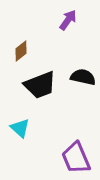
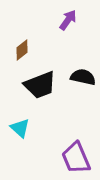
brown diamond: moved 1 px right, 1 px up
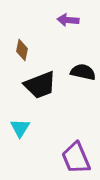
purple arrow: rotated 120 degrees counterclockwise
brown diamond: rotated 40 degrees counterclockwise
black semicircle: moved 5 px up
cyan triangle: rotated 20 degrees clockwise
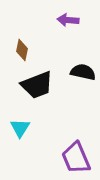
black trapezoid: moved 3 px left
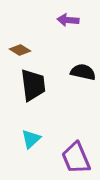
brown diamond: moved 2 px left; rotated 70 degrees counterclockwise
black trapezoid: moved 4 px left; rotated 76 degrees counterclockwise
cyan triangle: moved 11 px right, 11 px down; rotated 15 degrees clockwise
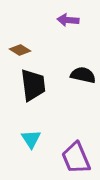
black semicircle: moved 3 px down
cyan triangle: rotated 20 degrees counterclockwise
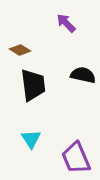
purple arrow: moved 2 px left, 3 px down; rotated 40 degrees clockwise
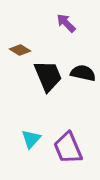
black semicircle: moved 2 px up
black trapezoid: moved 15 px right, 9 px up; rotated 16 degrees counterclockwise
cyan triangle: rotated 15 degrees clockwise
purple trapezoid: moved 8 px left, 10 px up
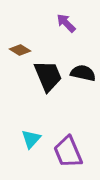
purple trapezoid: moved 4 px down
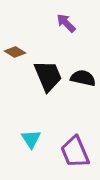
brown diamond: moved 5 px left, 2 px down
black semicircle: moved 5 px down
cyan triangle: rotated 15 degrees counterclockwise
purple trapezoid: moved 7 px right
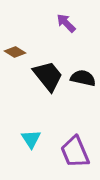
black trapezoid: rotated 16 degrees counterclockwise
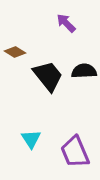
black semicircle: moved 1 px right, 7 px up; rotated 15 degrees counterclockwise
